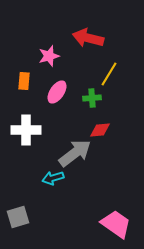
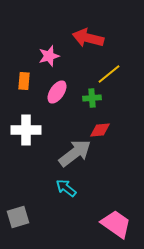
yellow line: rotated 20 degrees clockwise
cyan arrow: moved 13 px right, 10 px down; rotated 55 degrees clockwise
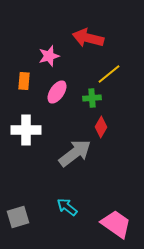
red diamond: moved 1 px right, 3 px up; rotated 55 degrees counterclockwise
cyan arrow: moved 1 px right, 19 px down
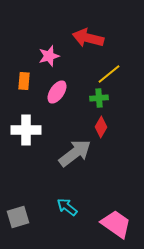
green cross: moved 7 px right
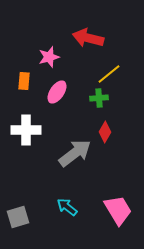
pink star: moved 1 px down
red diamond: moved 4 px right, 5 px down
pink trapezoid: moved 2 px right, 14 px up; rotated 24 degrees clockwise
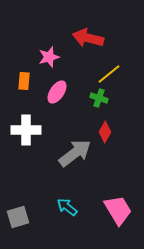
green cross: rotated 24 degrees clockwise
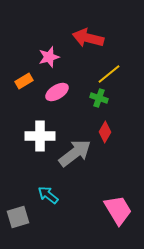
orange rectangle: rotated 54 degrees clockwise
pink ellipse: rotated 25 degrees clockwise
white cross: moved 14 px right, 6 px down
cyan arrow: moved 19 px left, 12 px up
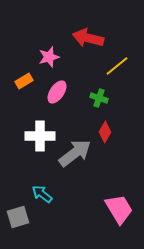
yellow line: moved 8 px right, 8 px up
pink ellipse: rotated 25 degrees counterclockwise
cyan arrow: moved 6 px left, 1 px up
pink trapezoid: moved 1 px right, 1 px up
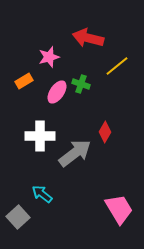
green cross: moved 18 px left, 14 px up
gray square: rotated 25 degrees counterclockwise
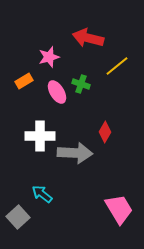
pink ellipse: rotated 65 degrees counterclockwise
gray arrow: rotated 40 degrees clockwise
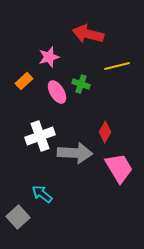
red arrow: moved 4 px up
yellow line: rotated 25 degrees clockwise
orange rectangle: rotated 12 degrees counterclockwise
white cross: rotated 20 degrees counterclockwise
pink trapezoid: moved 41 px up
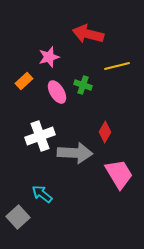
green cross: moved 2 px right, 1 px down
pink trapezoid: moved 6 px down
